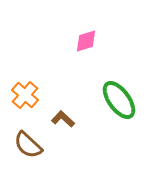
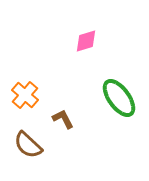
green ellipse: moved 2 px up
brown L-shape: rotated 20 degrees clockwise
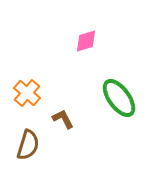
orange cross: moved 2 px right, 2 px up
brown semicircle: rotated 116 degrees counterclockwise
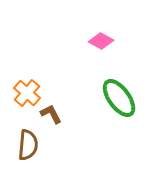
pink diamond: moved 15 px right; rotated 45 degrees clockwise
brown L-shape: moved 12 px left, 5 px up
brown semicircle: rotated 12 degrees counterclockwise
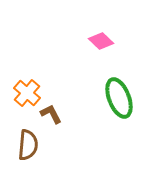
pink diamond: rotated 15 degrees clockwise
green ellipse: rotated 15 degrees clockwise
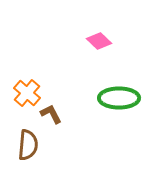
pink diamond: moved 2 px left
green ellipse: rotated 69 degrees counterclockwise
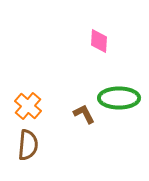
pink diamond: rotated 50 degrees clockwise
orange cross: moved 1 px right, 13 px down
brown L-shape: moved 33 px right
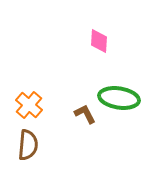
green ellipse: rotated 9 degrees clockwise
orange cross: moved 1 px right, 1 px up
brown L-shape: moved 1 px right
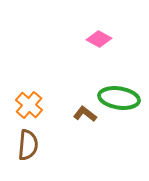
pink diamond: moved 2 px up; rotated 65 degrees counterclockwise
brown L-shape: rotated 25 degrees counterclockwise
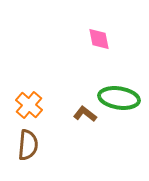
pink diamond: rotated 50 degrees clockwise
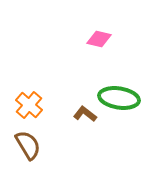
pink diamond: rotated 65 degrees counterclockwise
brown semicircle: rotated 36 degrees counterclockwise
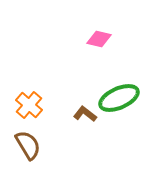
green ellipse: rotated 33 degrees counterclockwise
